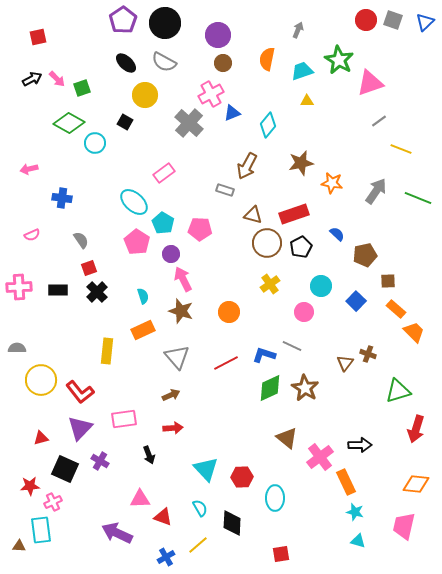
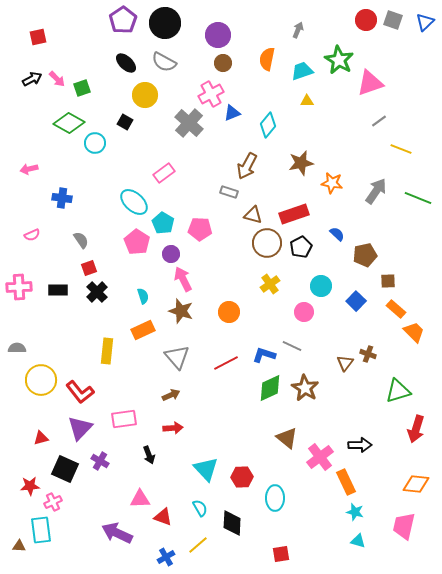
gray rectangle at (225, 190): moved 4 px right, 2 px down
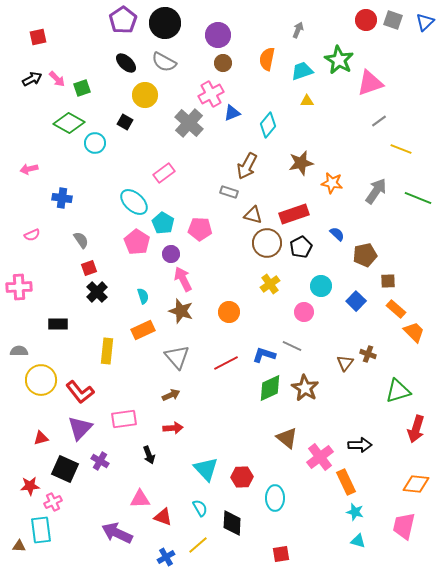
black rectangle at (58, 290): moved 34 px down
gray semicircle at (17, 348): moved 2 px right, 3 px down
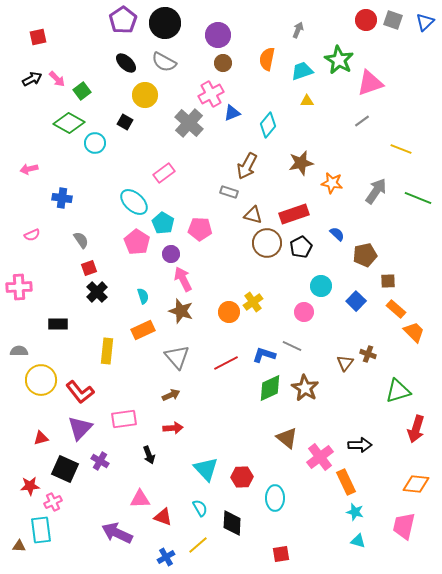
green square at (82, 88): moved 3 px down; rotated 18 degrees counterclockwise
gray line at (379, 121): moved 17 px left
yellow cross at (270, 284): moved 17 px left, 18 px down
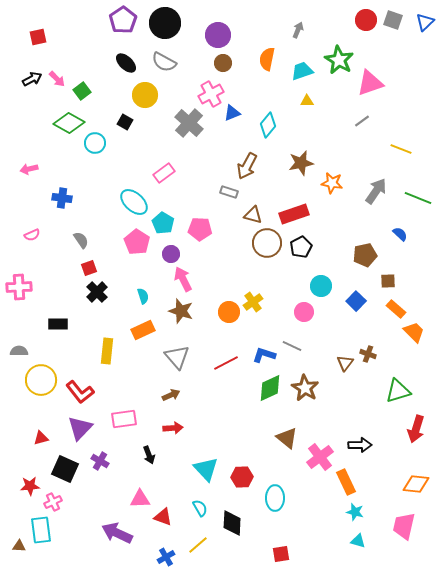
blue semicircle at (337, 234): moved 63 px right
